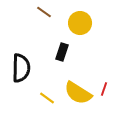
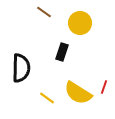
red line: moved 2 px up
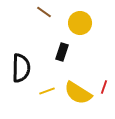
yellow line: moved 7 px up; rotated 56 degrees counterclockwise
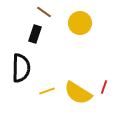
black rectangle: moved 27 px left, 18 px up
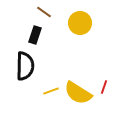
black rectangle: moved 1 px down
black semicircle: moved 4 px right, 2 px up
yellow line: moved 4 px right
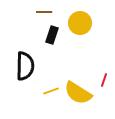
brown line: rotated 35 degrees counterclockwise
black rectangle: moved 17 px right
red line: moved 7 px up
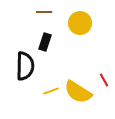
black rectangle: moved 7 px left, 7 px down
red line: rotated 48 degrees counterclockwise
yellow semicircle: moved 1 px up
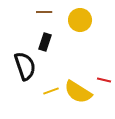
yellow circle: moved 3 px up
black semicircle: rotated 20 degrees counterclockwise
red line: rotated 48 degrees counterclockwise
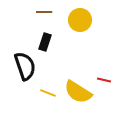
yellow line: moved 3 px left, 2 px down; rotated 42 degrees clockwise
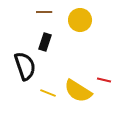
yellow semicircle: moved 1 px up
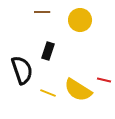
brown line: moved 2 px left
black rectangle: moved 3 px right, 9 px down
black semicircle: moved 3 px left, 4 px down
yellow semicircle: moved 1 px up
